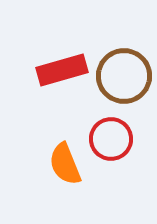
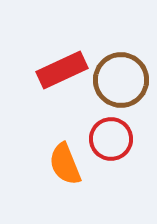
red rectangle: rotated 9 degrees counterclockwise
brown circle: moved 3 px left, 4 px down
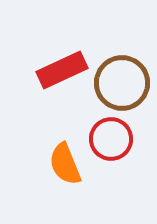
brown circle: moved 1 px right, 3 px down
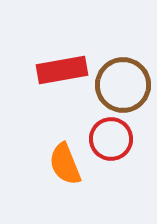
red rectangle: rotated 15 degrees clockwise
brown circle: moved 1 px right, 2 px down
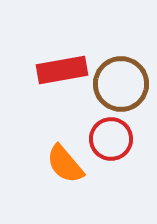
brown circle: moved 2 px left, 1 px up
orange semicircle: rotated 18 degrees counterclockwise
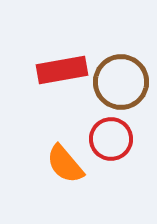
brown circle: moved 2 px up
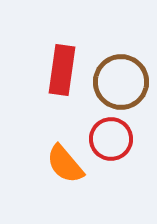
red rectangle: rotated 72 degrees counterclockwise
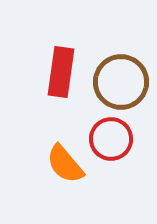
red rectangle: moved 1 px left, 2 px down
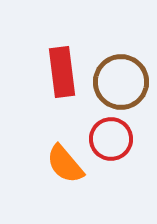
red rectangle: moved 1 px right; rotated 15 degrees counterclockwise
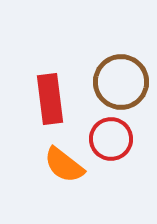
red rectangle: moved 12 px left, 27 px down
orange semicircle: moved 1 px left, 1 px down; rotated 12 degrees counterclockwise
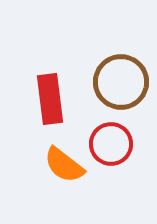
red circle: moved 5 px down
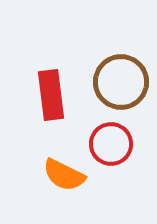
red rectangle: moved 1 px right, 4 px up
orange semicircle: moved 10 px down; rotated 12 degrees counterclockwise
